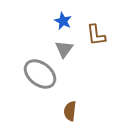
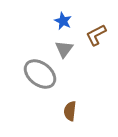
brown L-shape: rotated 70 degrees clockwise
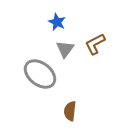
blue star: moved 6 px left, 1 px down
brown L-shape: moved 1 px left, 9 px down
gray triangle: moved 1 px right
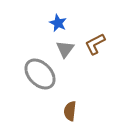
blue star: moved 1 px right, 1 px down
gray ellipse: rotated 8 degrees clockwise
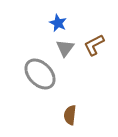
brown L-shape: moved 1 px left, 1 px down
gray triangle: moved 1 px up
brown semicircle: moved 4 px down
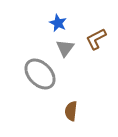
brown L-shape: moved 2 px right, 6 px up
brown semicircle: moved 1 px right, 4 px up
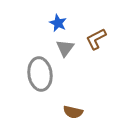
gray ellipse: rotated 36 degrees clockwise
brown semicircle: moved 2 px right, 1 px down; rotated 84 degrees counterclockwise
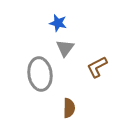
blue star: rotated 12 degrees counterclockwise
brown L-shape: moved 1 px right, 28 px down
brown semicircle: moved 4 px left, 4 px up; rotated 102 degrees counterclockwise
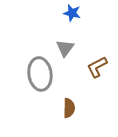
blue star: moved 14 px right, 10 px up
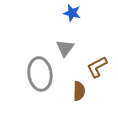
brown semicircle: moved 10 px right, 17 px up
